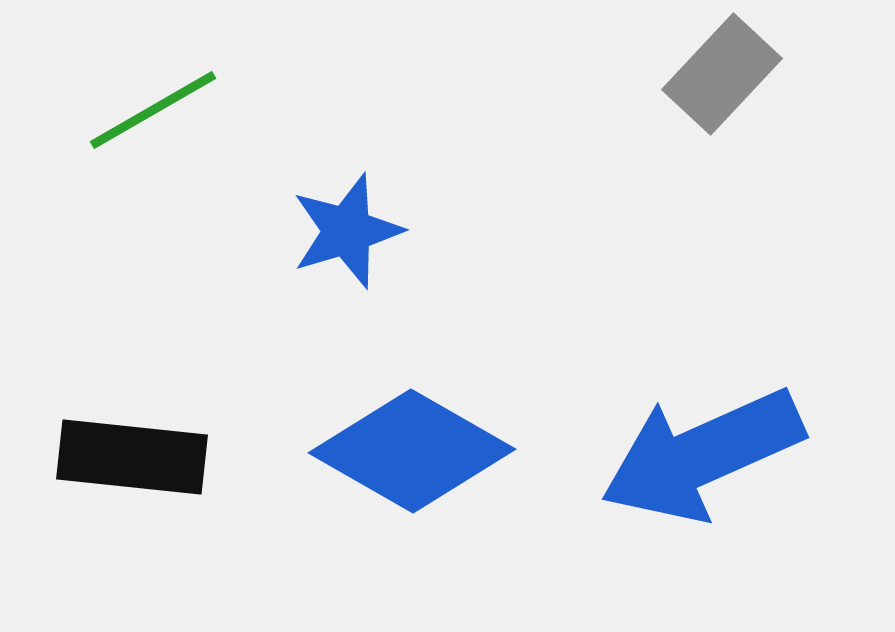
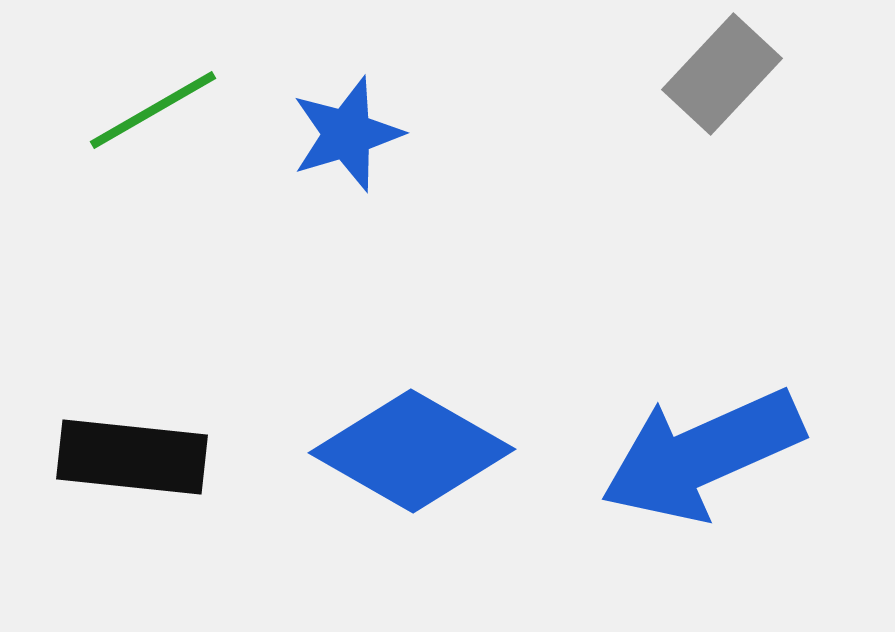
blue star: moved 97 px up
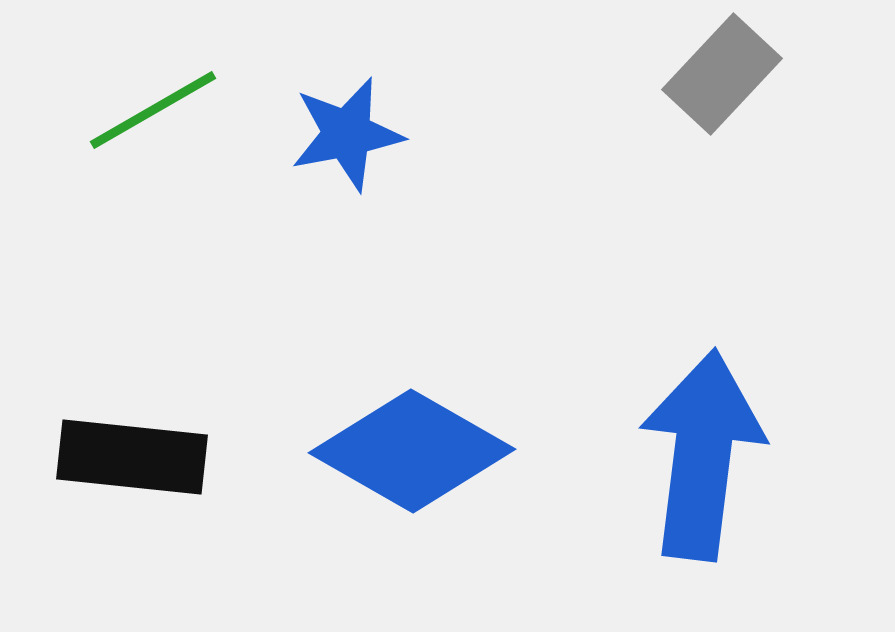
blue star: rotated 6 degrees clockwise
blue arrow: rotated 121 degrees clockwise
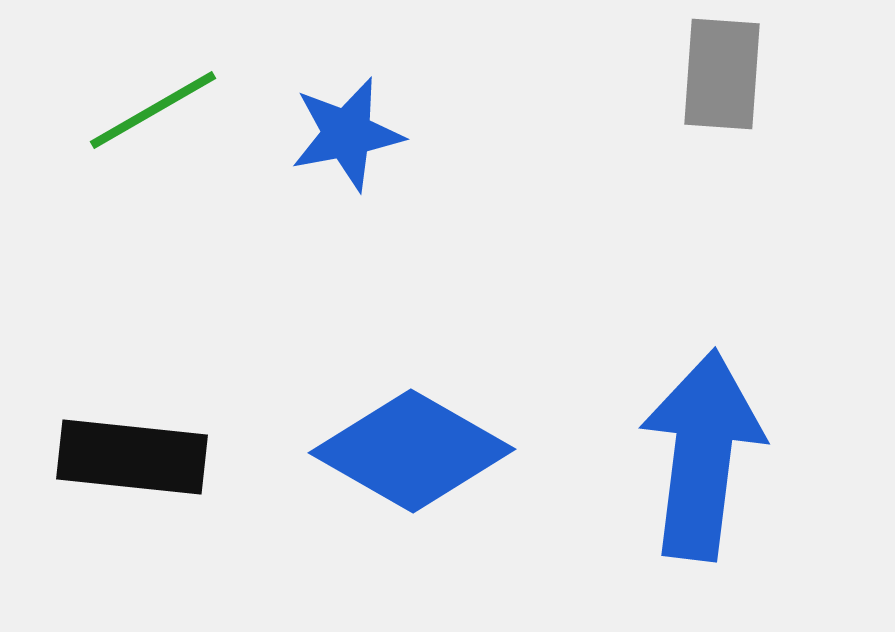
gray rectangle: rotated 39 degrees counterclockwise
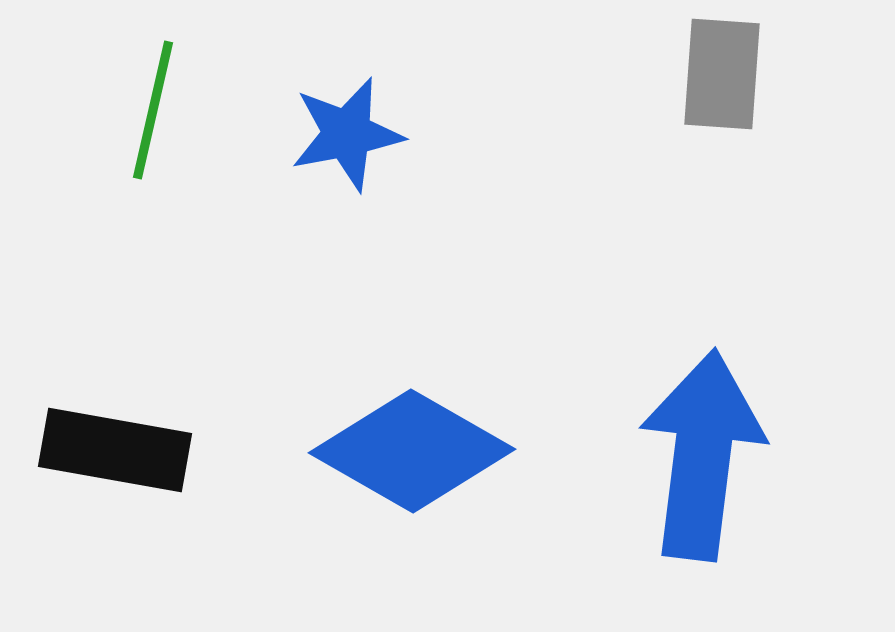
green line: rotated 47 degrees counterclockwise
black rectangle: moved 17 px left, 7 px up; rotated 4 degrees clockwise
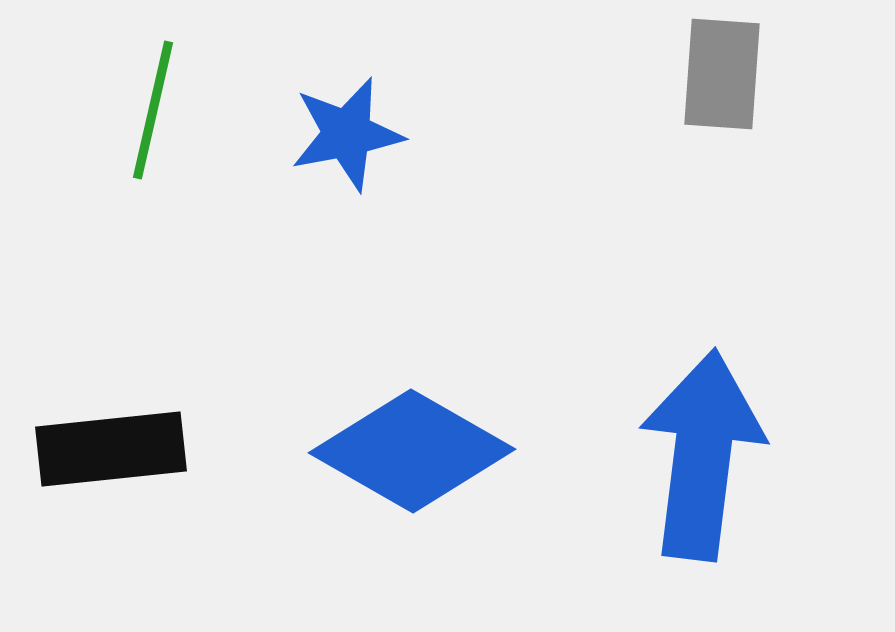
black rectangle: moved 4 px left, 1 px up; rotated 16 degrees counterclockwise
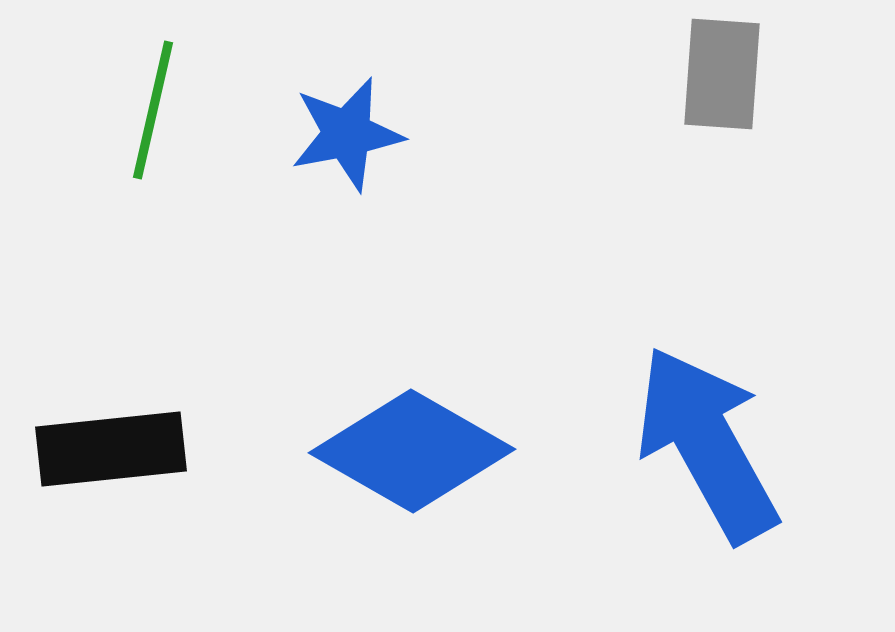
blue arrow: moved 5 px right, 11 px up; rotated 36 degrees counterclockwise
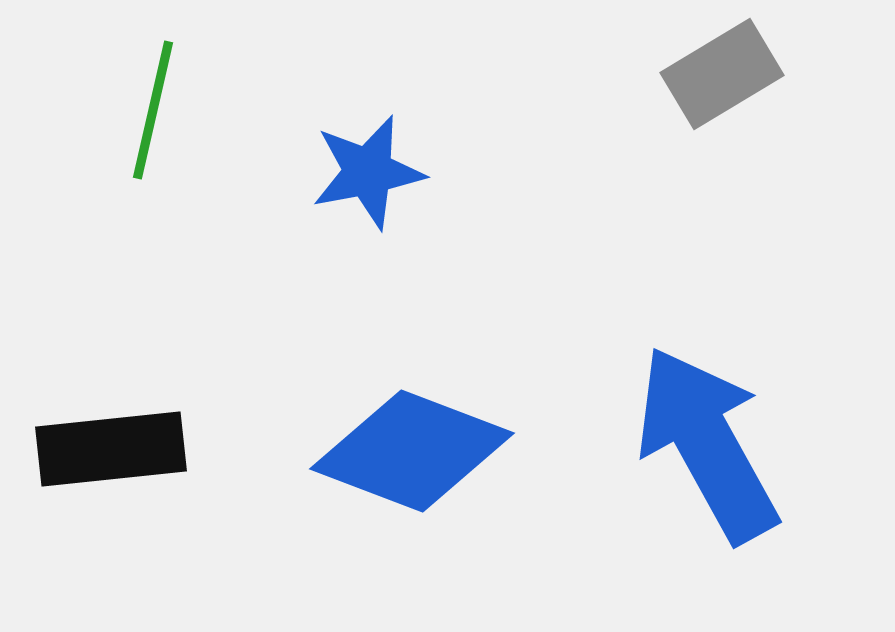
gray rectangle: rotated 55 degrees clockwise
blue star: moved 21 px right, 38 px down
blue diamond: rotated 9 degrees counterclockwise
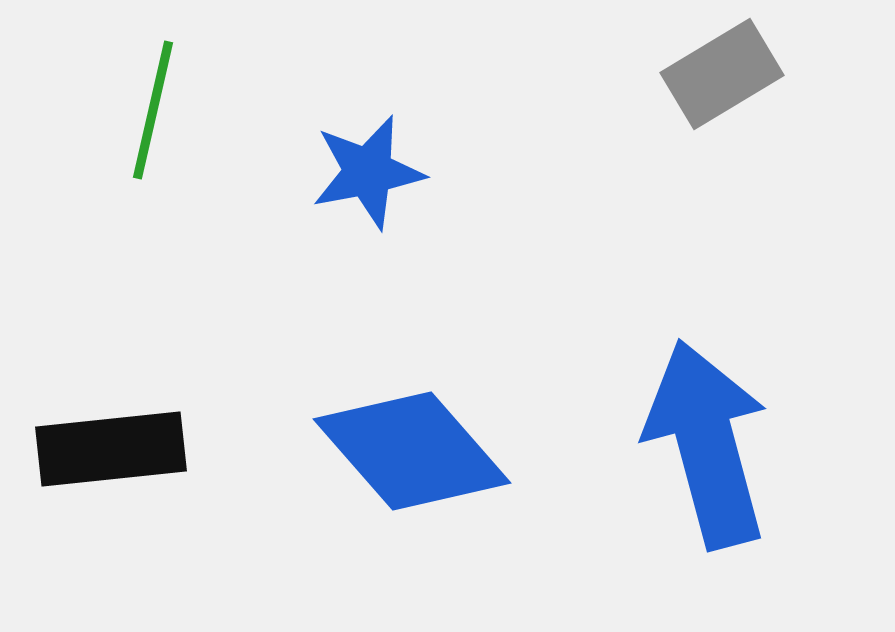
blue arrow: rotated 14 degrees clockwise
blue diamond: rotated 28 degrees clockwise
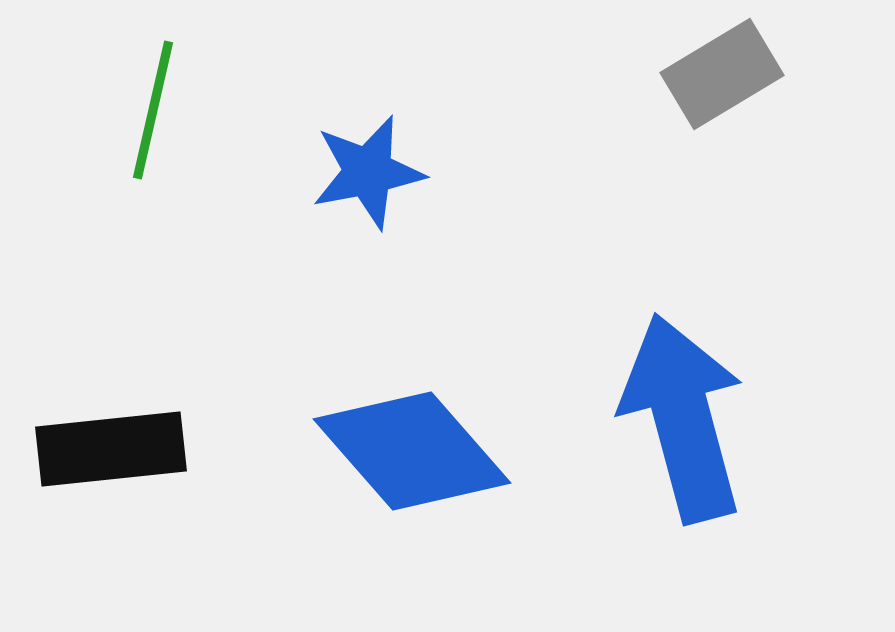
blue arrow: moved 24 px left, 26 px up
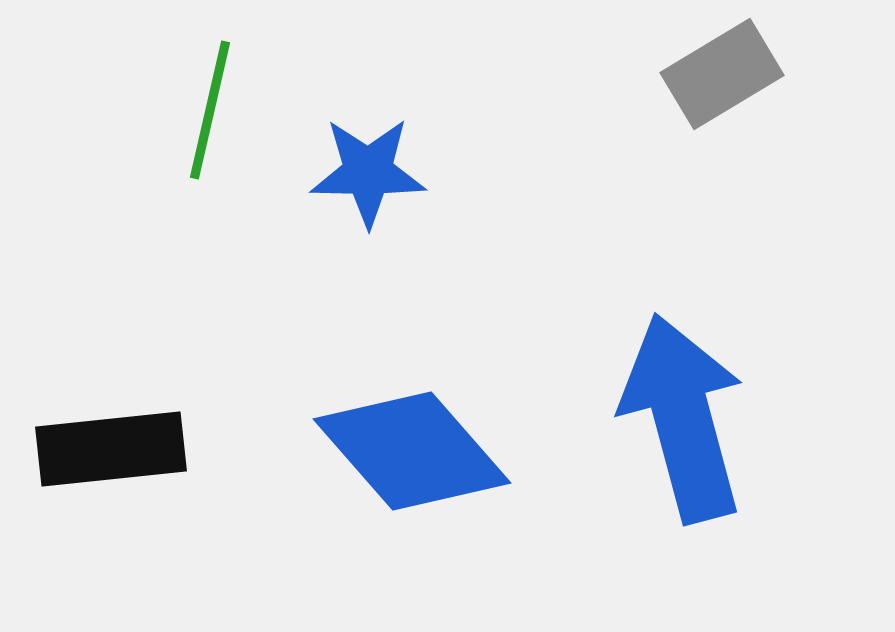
green line: moved 57 px right
blue star: rotated 12 degrees clockwise
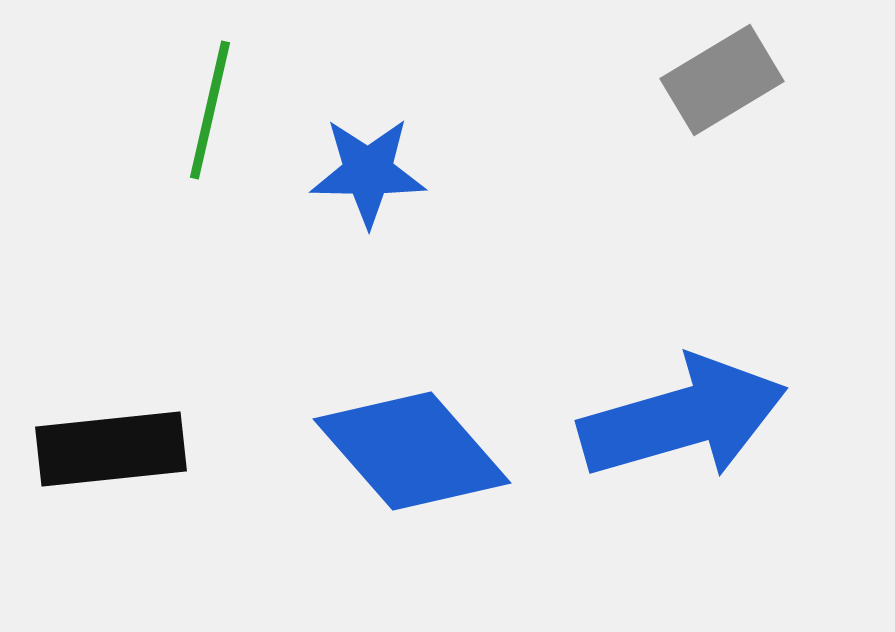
gray rectangle: moved 6 px down
blue arrow: rotated 89 degrees clockwise
